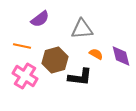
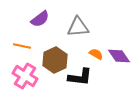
gray triangle: moved 4 px left, 2 px up
purple diamond: moved 2 px left; rotated 20 degrees counterclockwise
brown hexagon: rotated 10 degrees counterclockwise
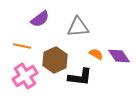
pink cross: rotated 25 degrees clockwise
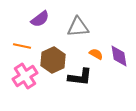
purple diamond: rotated 25 degrees clockwise
brown hexagon: moved 2 px left
